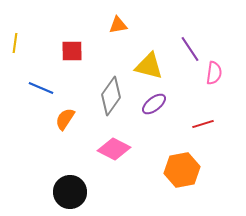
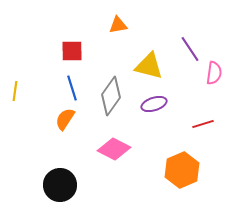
yellow line: moved 48 px down
blue line: moved 31 px right; rotated 50 degrees clockwise
purple ellipse: rotated 20 degrees clockwise
orange hexagon: rotated 12 degrees counterclockwise
black circle: moved 10 px left, 7 px up
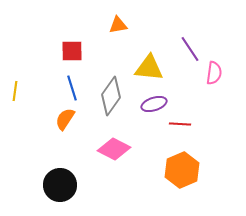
yellow triangle: moved 2 px down; rotated 8 degrees counterclockwise
red line: moved 23 px left; rotated 20 degrees clockwise
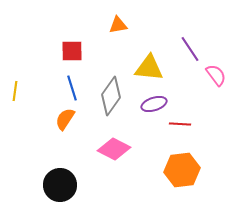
pink semicircle: moved 2 px right, 2 px down; rotated 45 degrees counterclockwise
orange hexagon: rotated 16 degrees clockwise
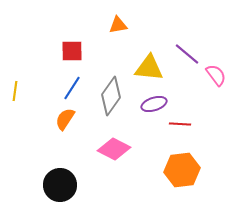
purple line: moved 3 px left, 5 px down; rotated 16 degrees counterclockwise
blue line: rotated 50 degrees clockwise
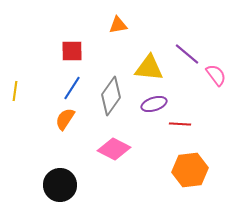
orange hexagon: moved 8 px right
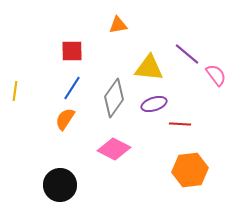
gray diamond: moved 3 px right, 2 px down
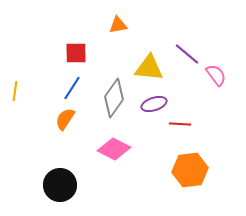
red square: moved 4 px right, 2 px down
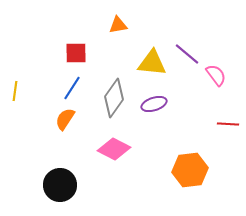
yellow triangle: moved 3 px right, 5 px up
red line: moved 48 px right
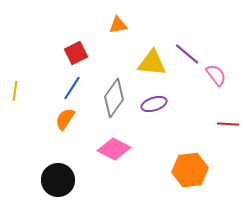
red square: rotated 25 degrees counterclockwise
black circle: moved 2 px left, 5 px up
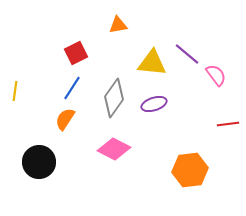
red line: rotated 10 degrees counterclockwise
black circle: moved 19 px left, 18 px up
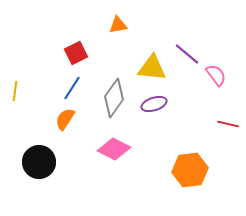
yellow triangle: moved 5 px down
red line: rotated 20 degrees clockwise
